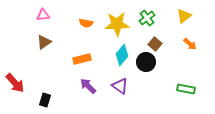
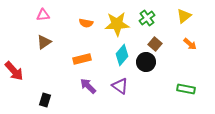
red arrow: moved 1 px left, 12 px up
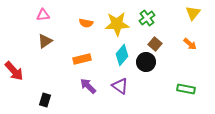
yellow triangle: moved 9 px right, 3 px up; rotated 14 degrees counterclockwise
brown triangle: moved 1 px right, 1 px up
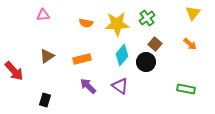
brown triangle: moved 2 px right, 15 px down
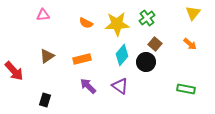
orange semicircle: rotated 16 degrees clockwise
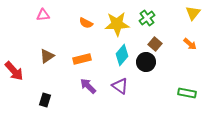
green rectangle: moved 1 px right, 4 px down
